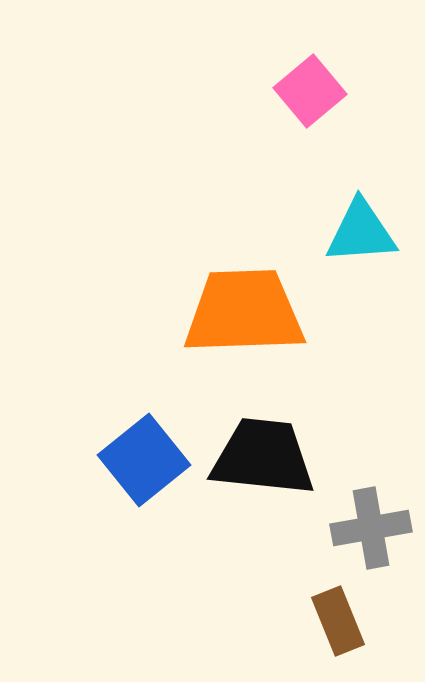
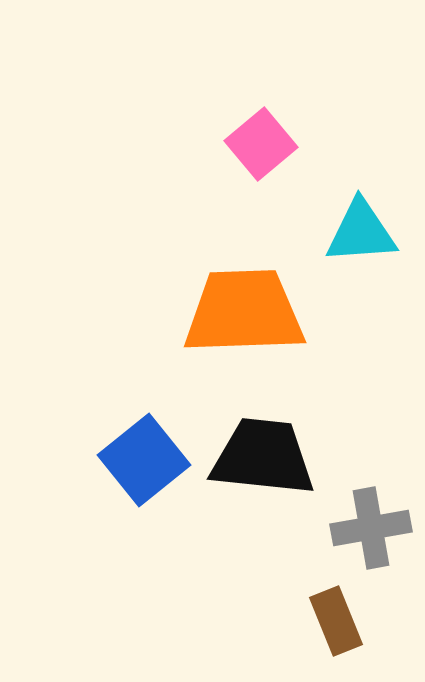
pink square: moved 49 px left, 53 px down
brown rectangle: moved 2 px left
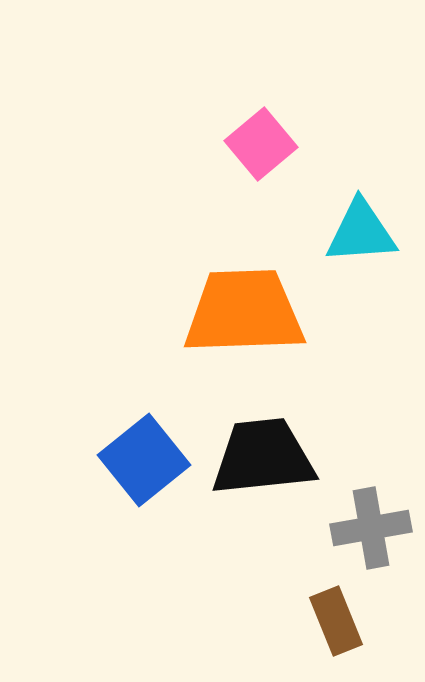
black trapezoid: rotated 12 degrees counterclockwise
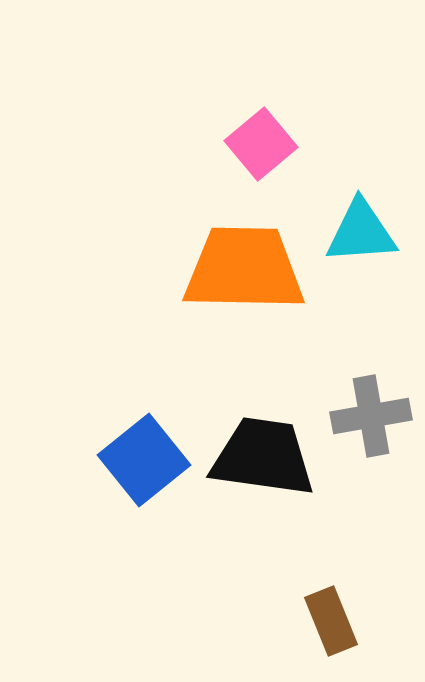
orange trapezoid: moved 43 px up; rotated 3 degrees clockwise
black trapezoid: rotated 14 degrees clockwise
gray cross: moved 112 px up
brown rectangle: moved 5 px left
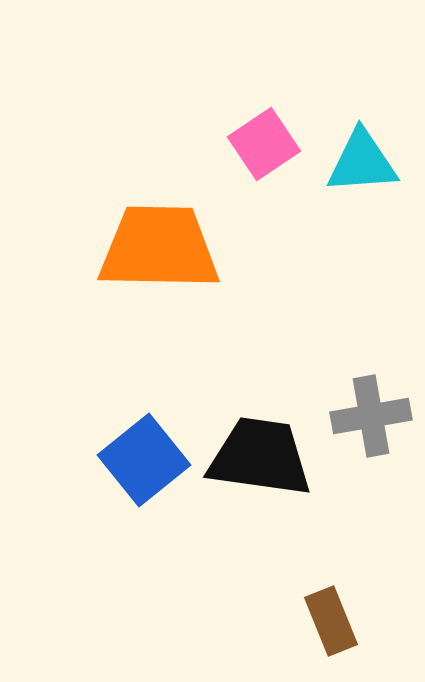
pink square: moved 3 px right; rotated 6 degrees clockwise
cyan triangle: moved 1 px right, 70 px up
orange trapezoid: moved 85 px left, 21 px up
black trapezoid: moved 3 px left
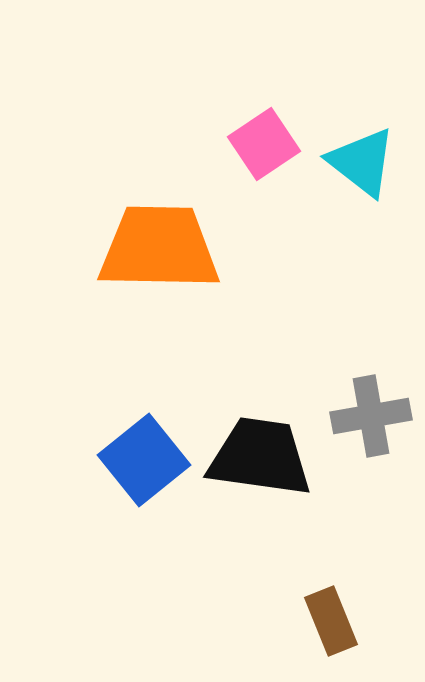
cyan triangle: rotated 42 degrees clockwise
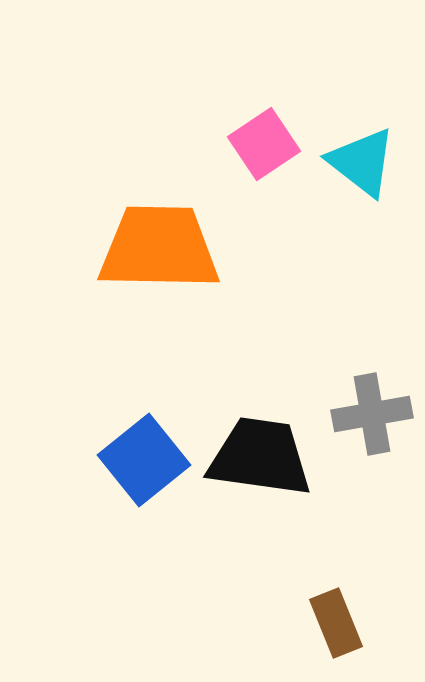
gray cross: moved 1 px right, 2 px up
brown rectangle: moved 5 px right, 2 px down
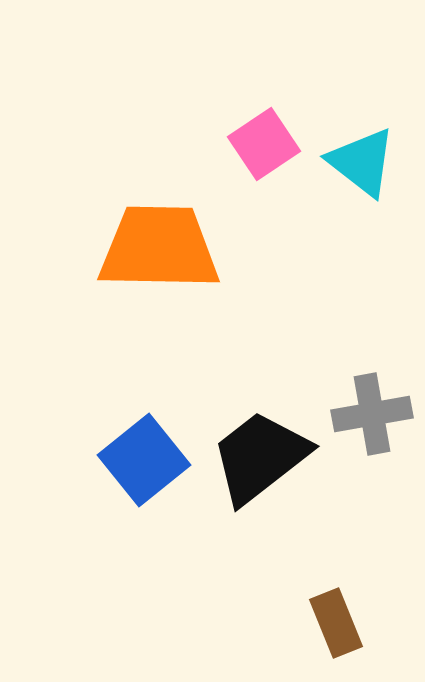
black trapezoid: rotated 46 degrees counterclockwise
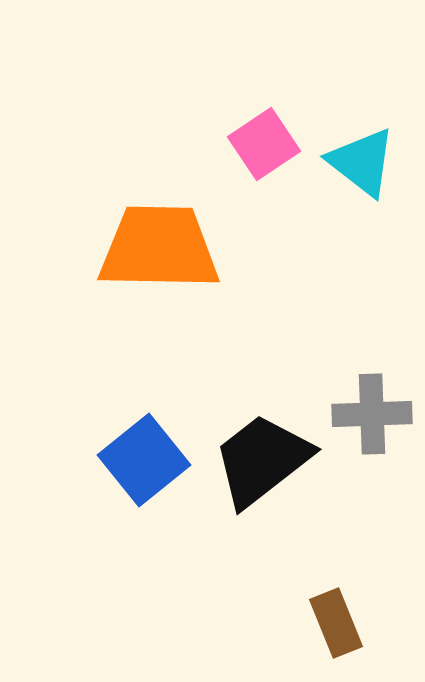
gray cross: rotated 8 degrees clockwise
black trapezoid: moved 2 px right, 3 px down
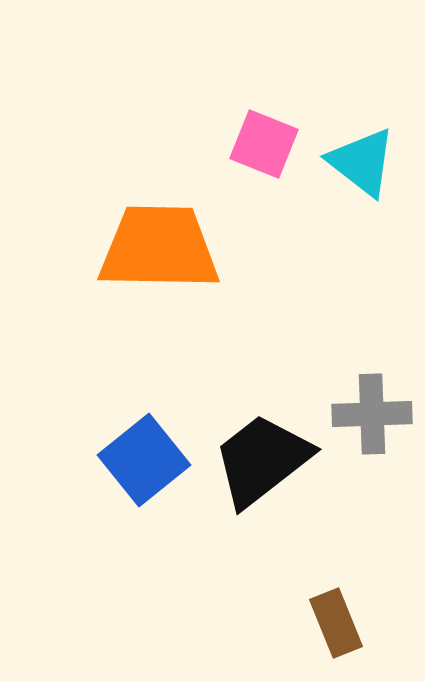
pink square: rotated 34 degrees counterclockwise
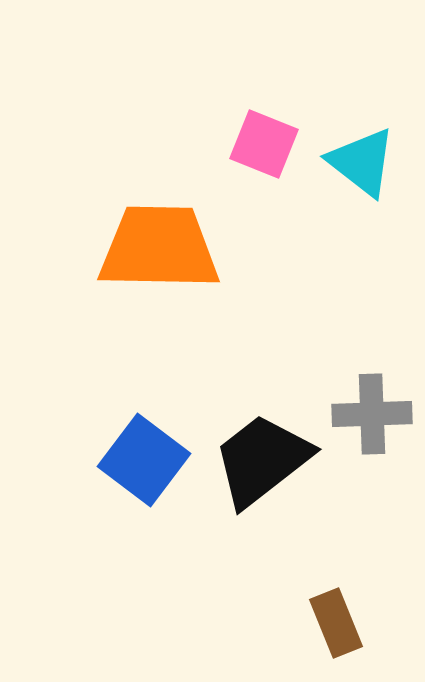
blue square: rotated 14 degrees counterclockwise
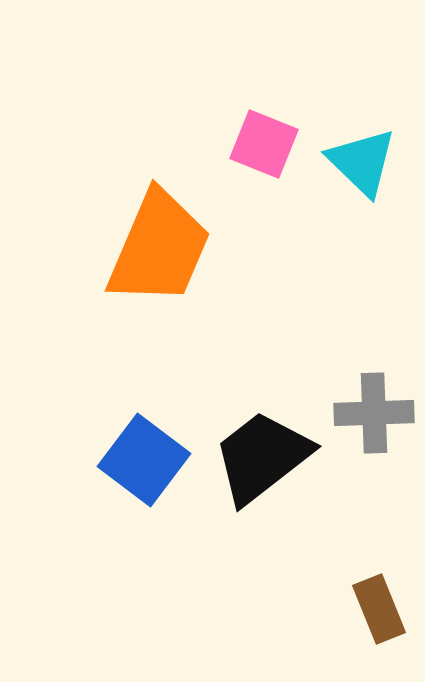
cyan triangle: rotated 6 degrees clockwise
orange trapezoid: rotated 112 degrees clockwise
gray cross: moved 2 px right, 1 px up
black trapezoid: moved 3 px up
brown rectangle: moved 43 px right, 14 px up
